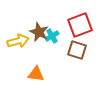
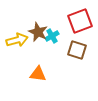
red square: moved 4 px up
brown star: moved 1 px left
yellow arrow: moved 1 px left, 1 px up
orange triangle: moved 2 px right
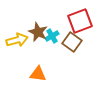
brown square: moved 5 px left, 8 px up; rotated 18 degrees clockwise
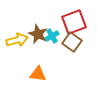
red square: moved 6 px left, 1 px down
brown star: moved 2 px down
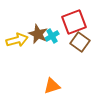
brown square: moved 8 px right
orange triangle: moved 14 px right, 12 px down; rotated 24 degrees counterclockwise
